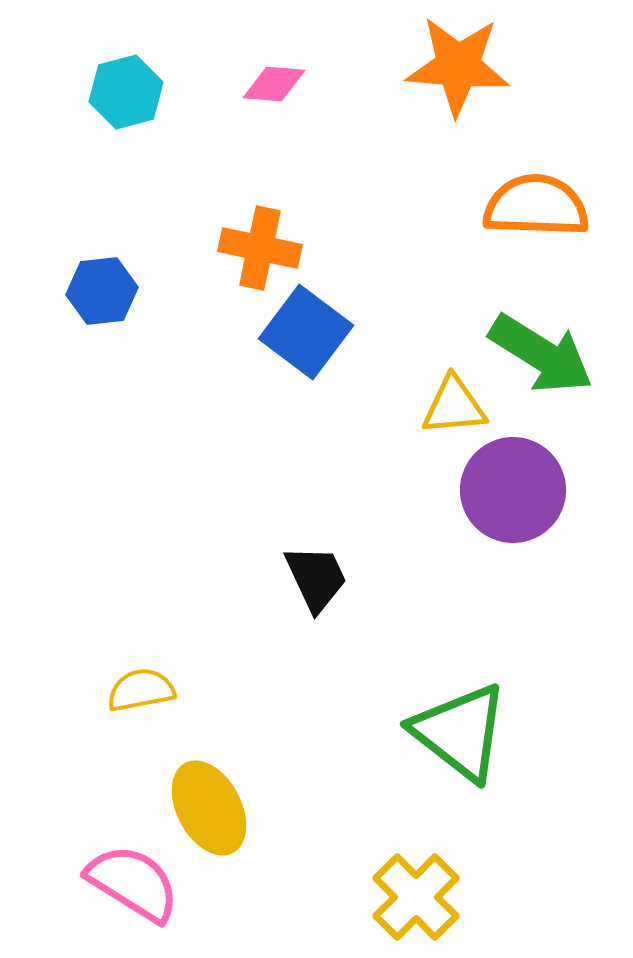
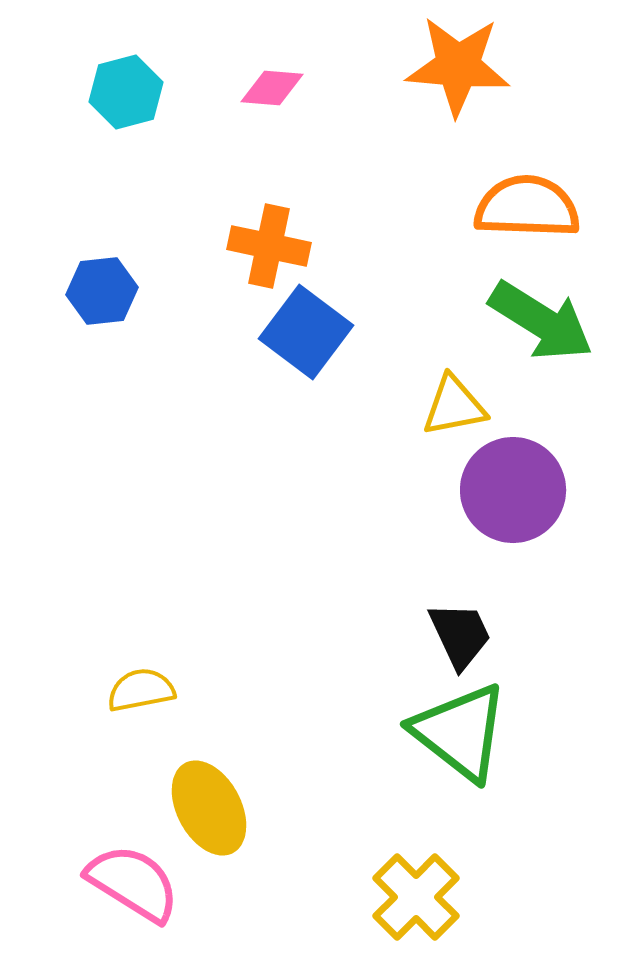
pink diamond: moved 2 px left, 4 px down
orange semicircle: moved 9 px left, 1 px down
orange cross: moved 9 px right, 2 px up
green arrow: moved 33 px up
yellow triangle: rotated 6 degrees counterclockwise
black trapezoid: moved 144 px right, 57 px down
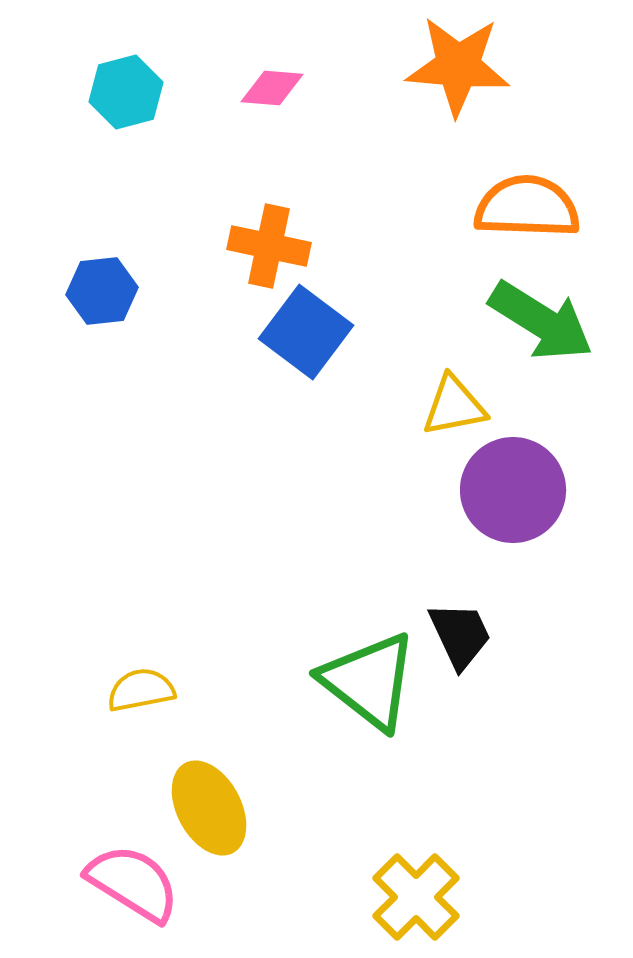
green triangle: moved 91 px left, 51 px up
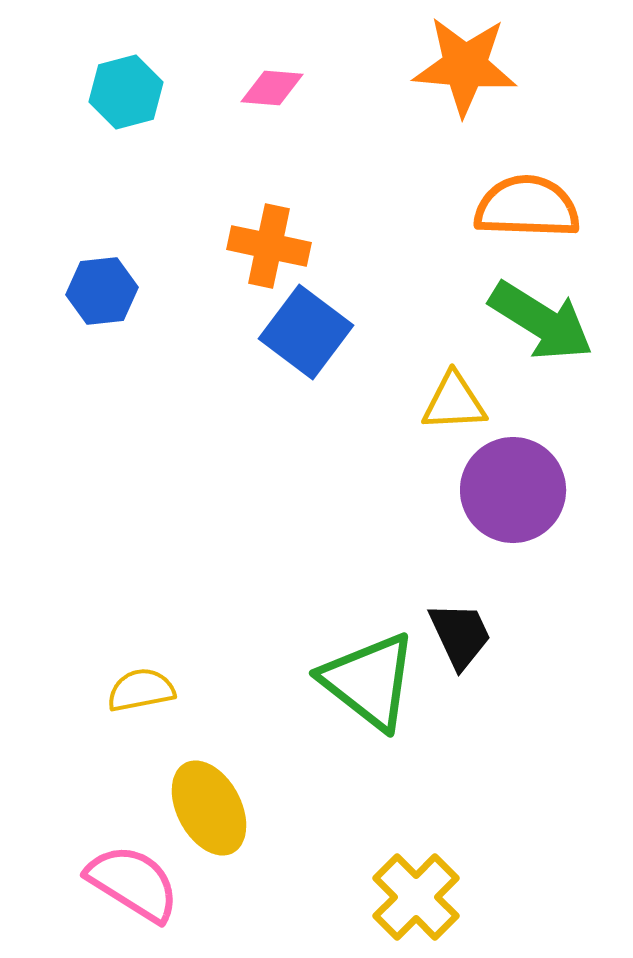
orange star: moved 7 px right
yellow triangle: moved 4 px up; rotated 8 degrees clockwise
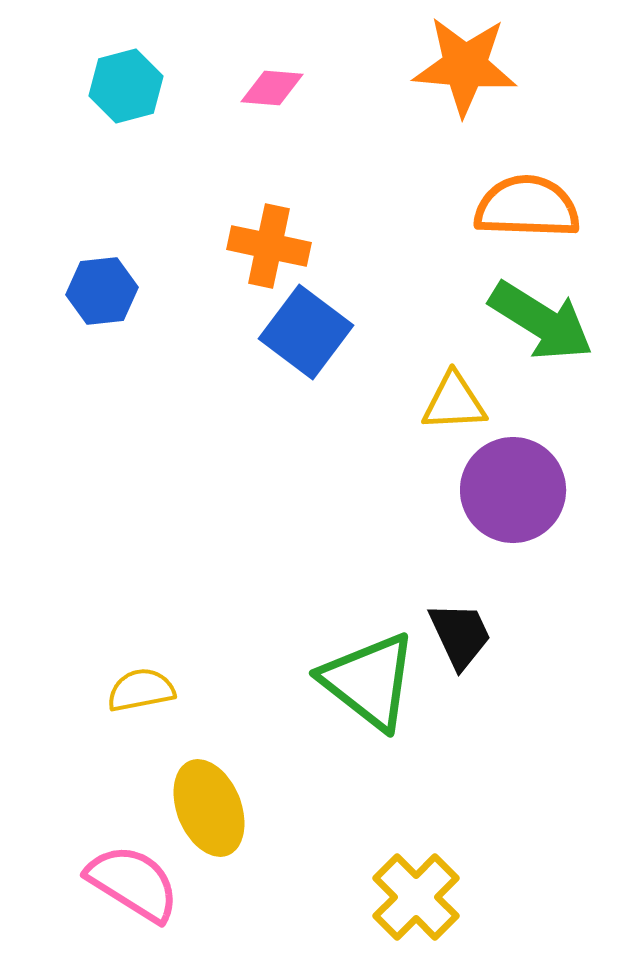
cyan hexagon: moved 6 px up
yellow ellipse: rotated 6 degrees clockwise
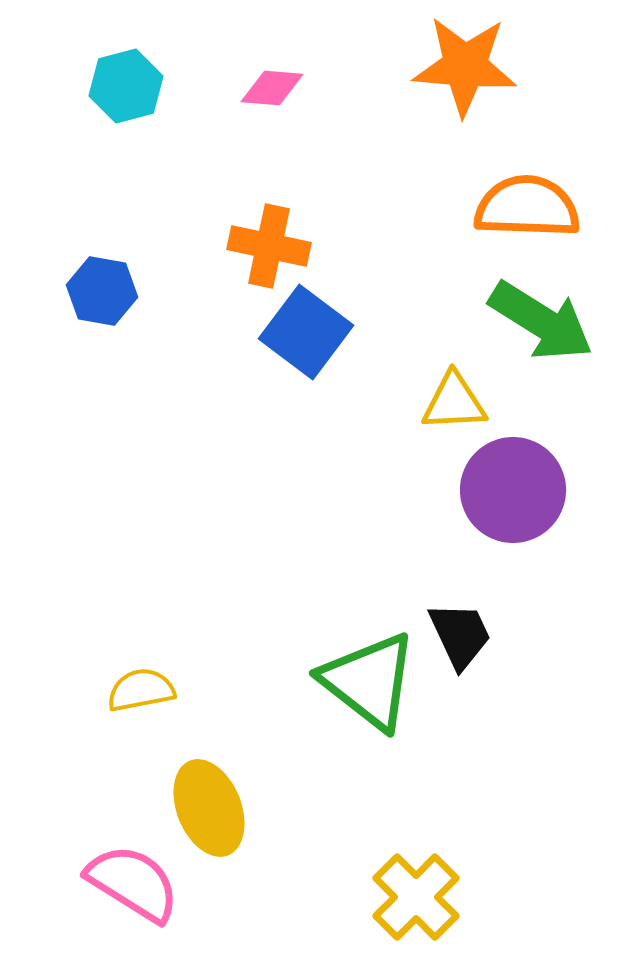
blue hexagon: rotated 16 degrees clockwise
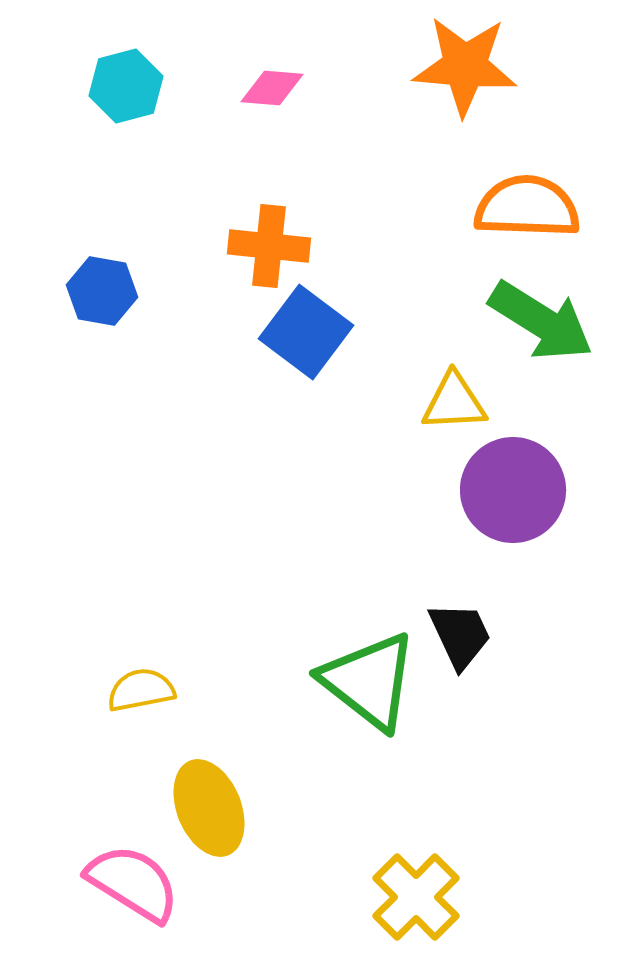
orange cross: rotated 6 degrees counterclockwise
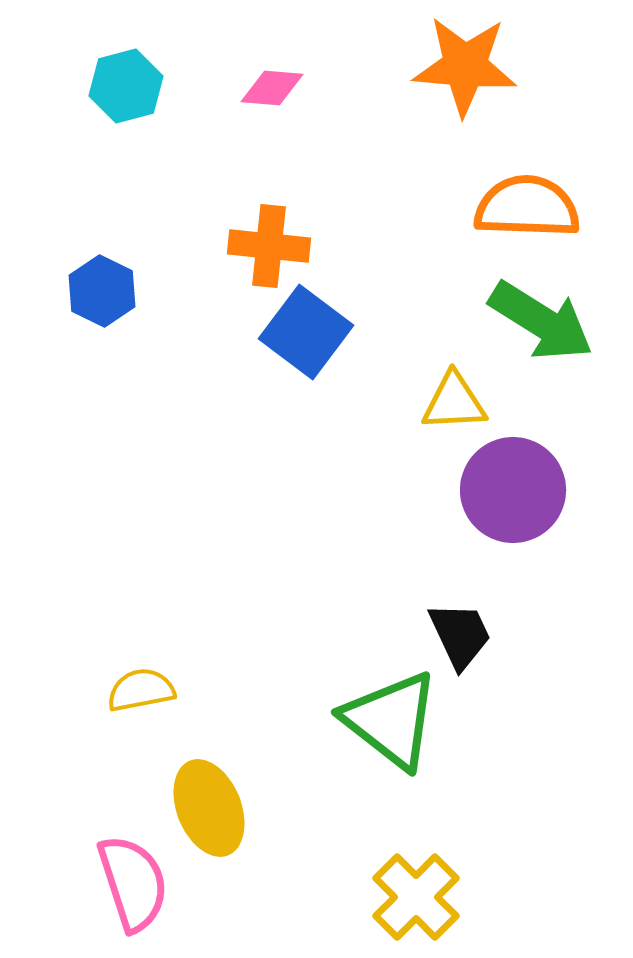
blue hexagon: rotated 16 degrees clockwise
green triangle: moved 22 px right, 39 px down
pink semicircle: rotated 40 degrees clockwise
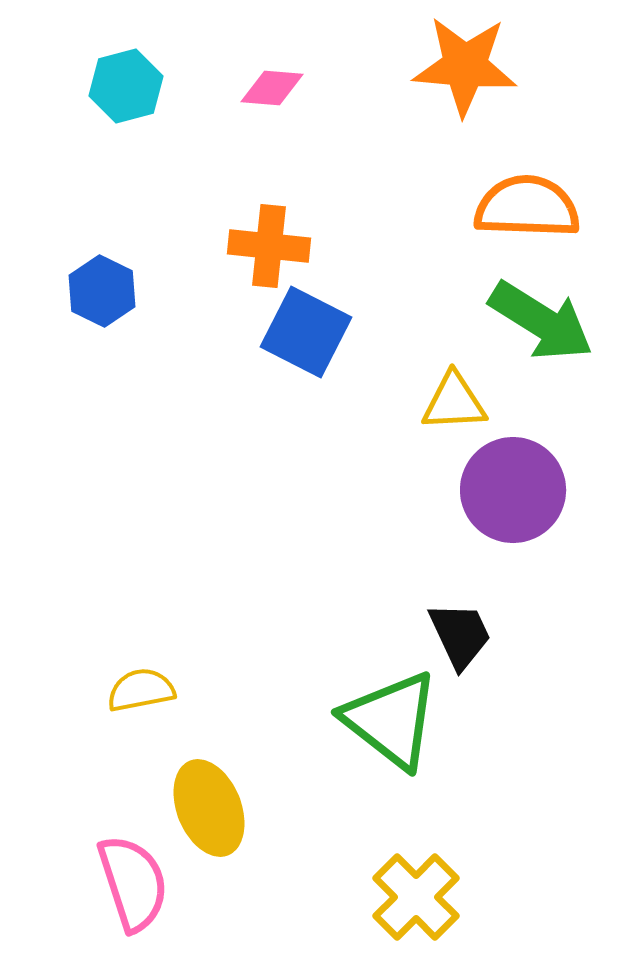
blue square: rotated 10 degrees counterclockwise
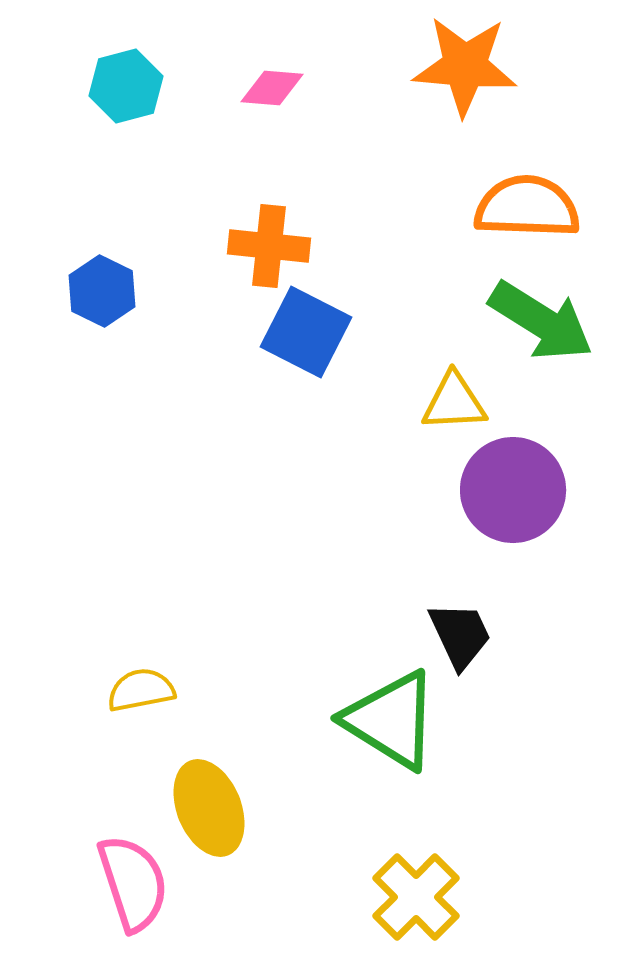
green triangle: rotated 6 degrees counterclockwise
